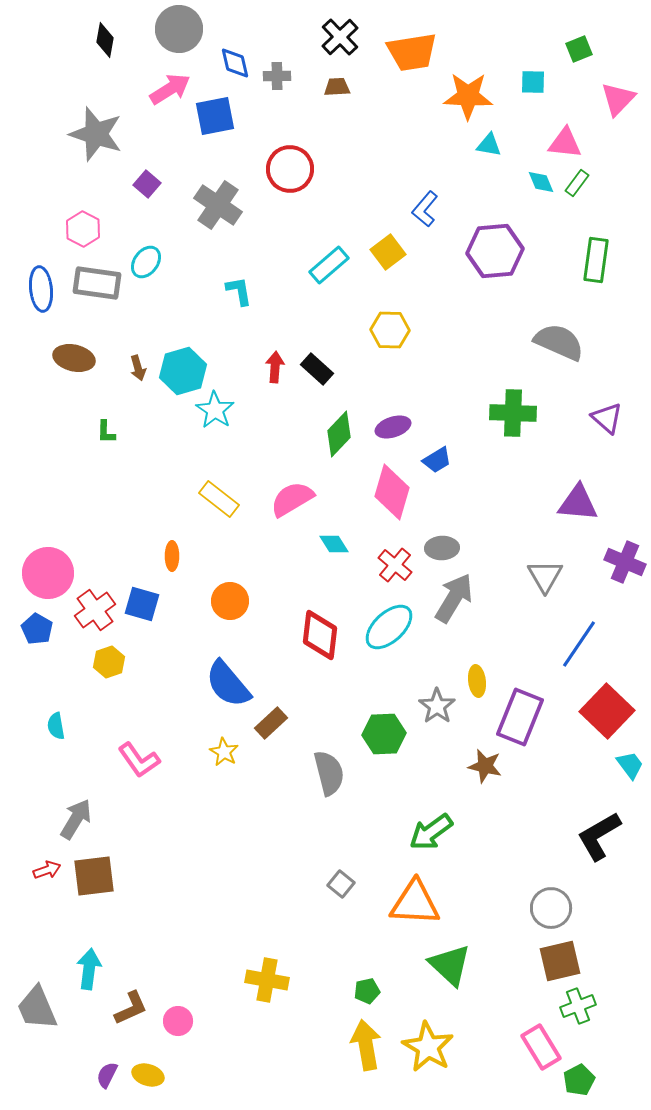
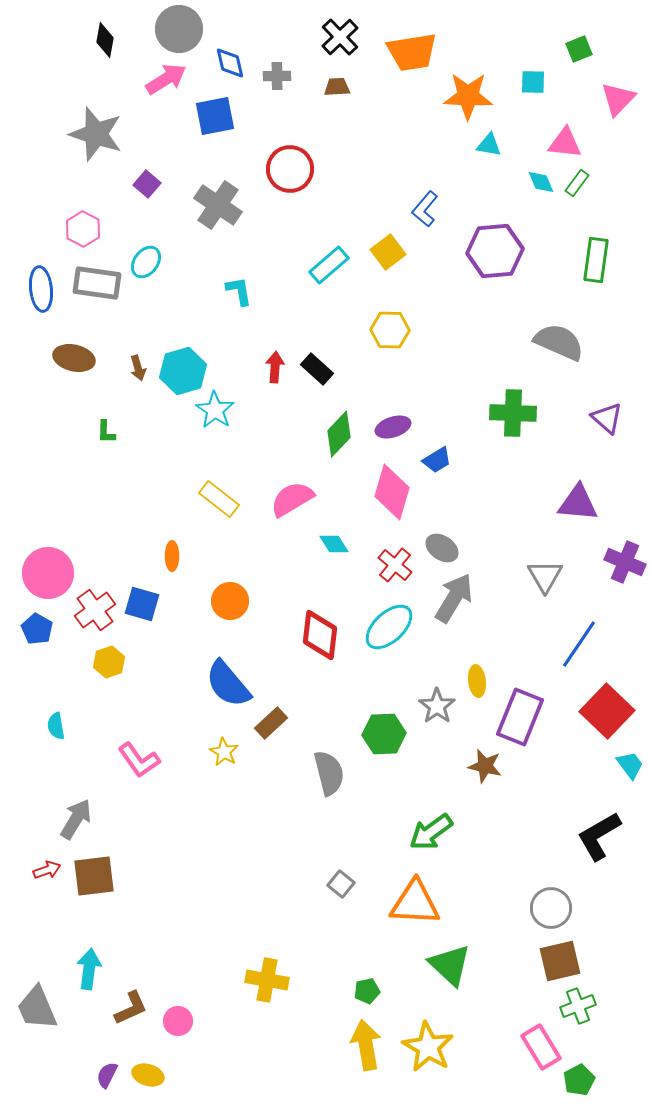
blue diamond at (235, 63): moved 5 px left
pink arrow at (170, 89): moved 4 px left, 10 px up
gray ellipse at (442, 548): rotated 36 degrees clockwise
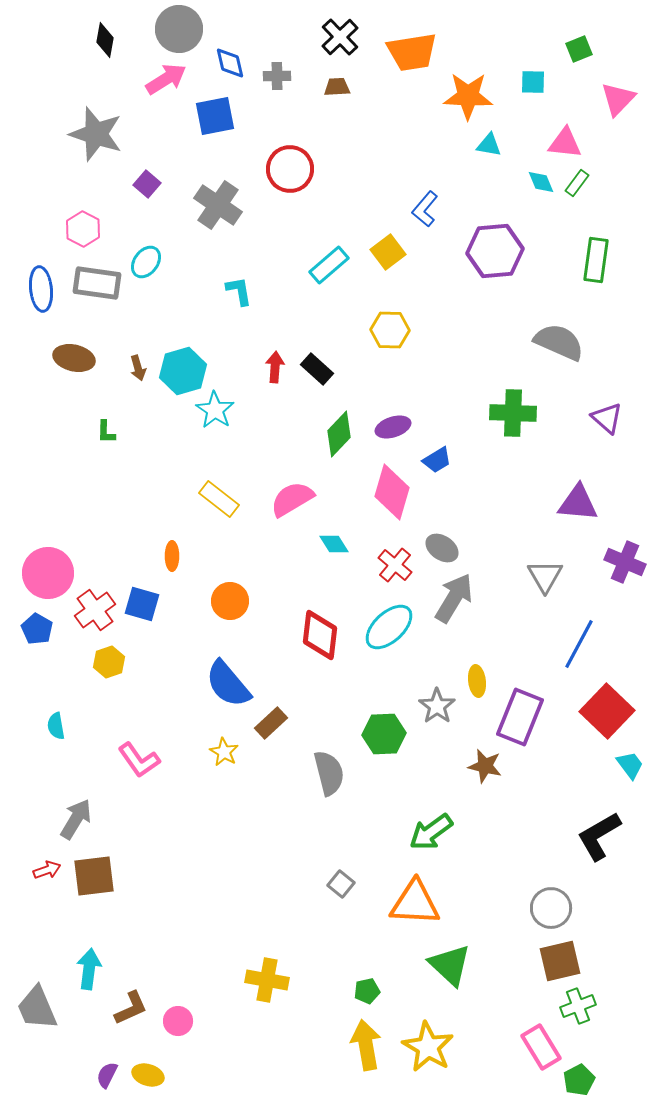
blue line at (579, 644): rotated 6 degrees counterclockwise
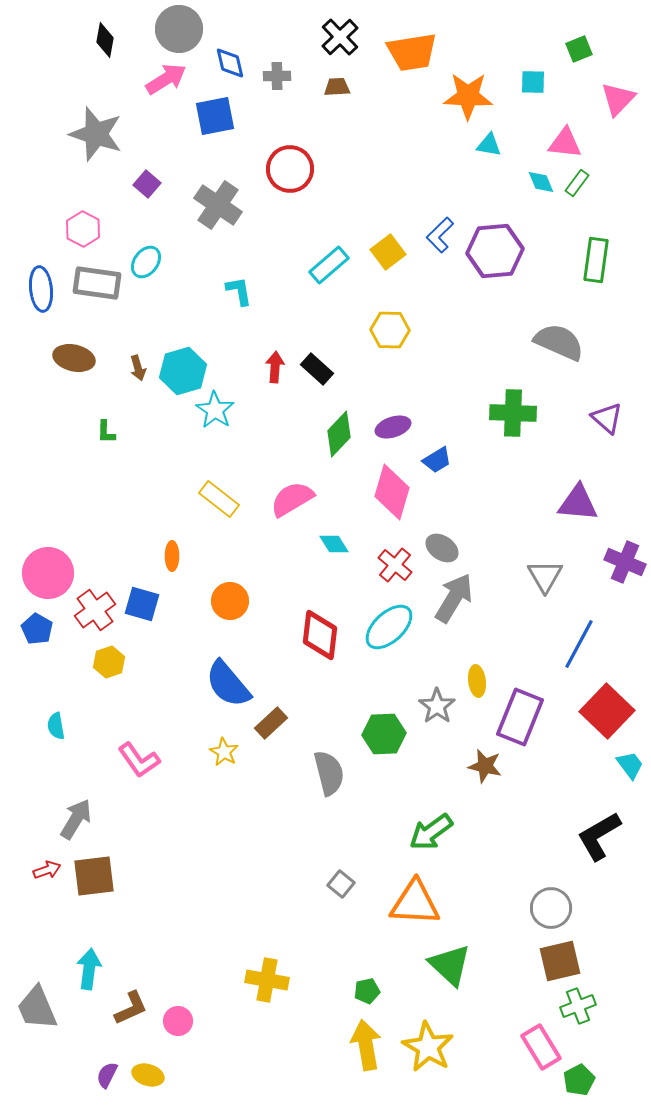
blue L-shape at (425, 209): moved 15 px right, 26 px down; rotated 6 degrees clockwise
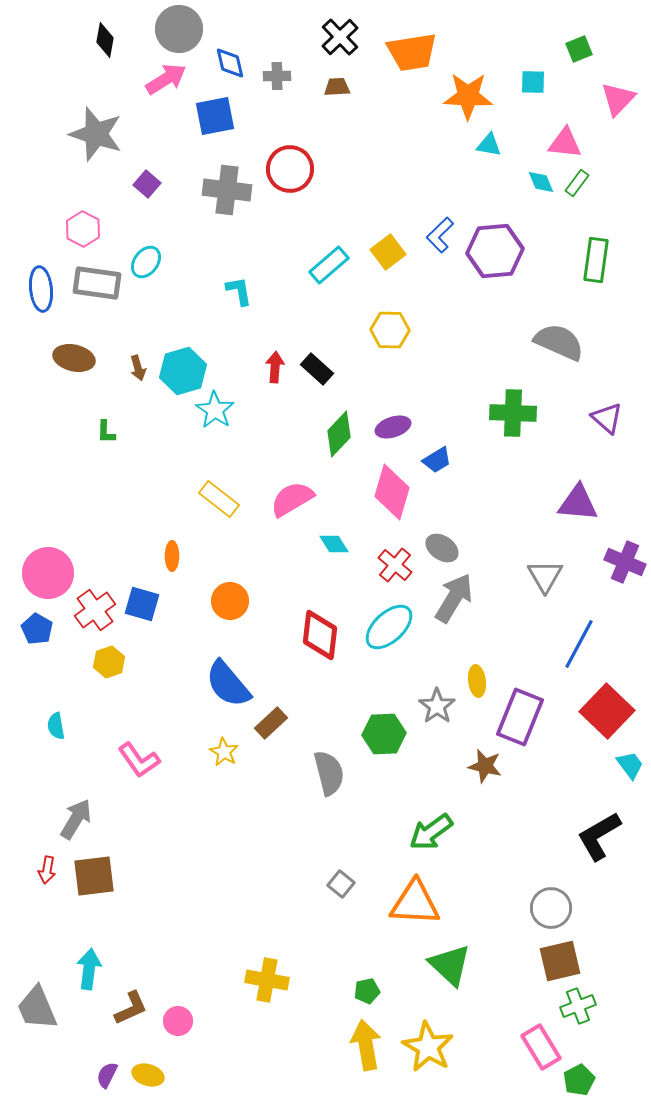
gray cross at (218, 205): moved 9 px right, 15 px up; rotated 27 degrees counterclockwise
red arrow at (47, 870): rotated 120 degrees clockwise
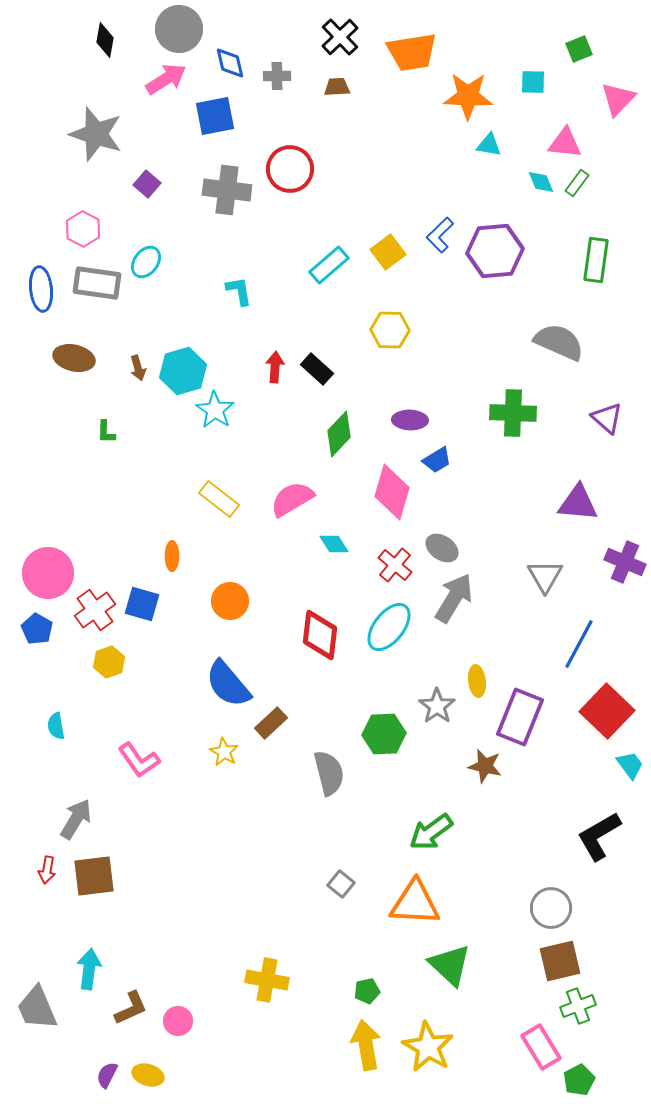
purple ellipse at (393, 427): moved 17 px right, 7 px up; rotated 20 degrees clockwise
cyan ellipse at (389, 627): rotated 9 degrees counterclockwise
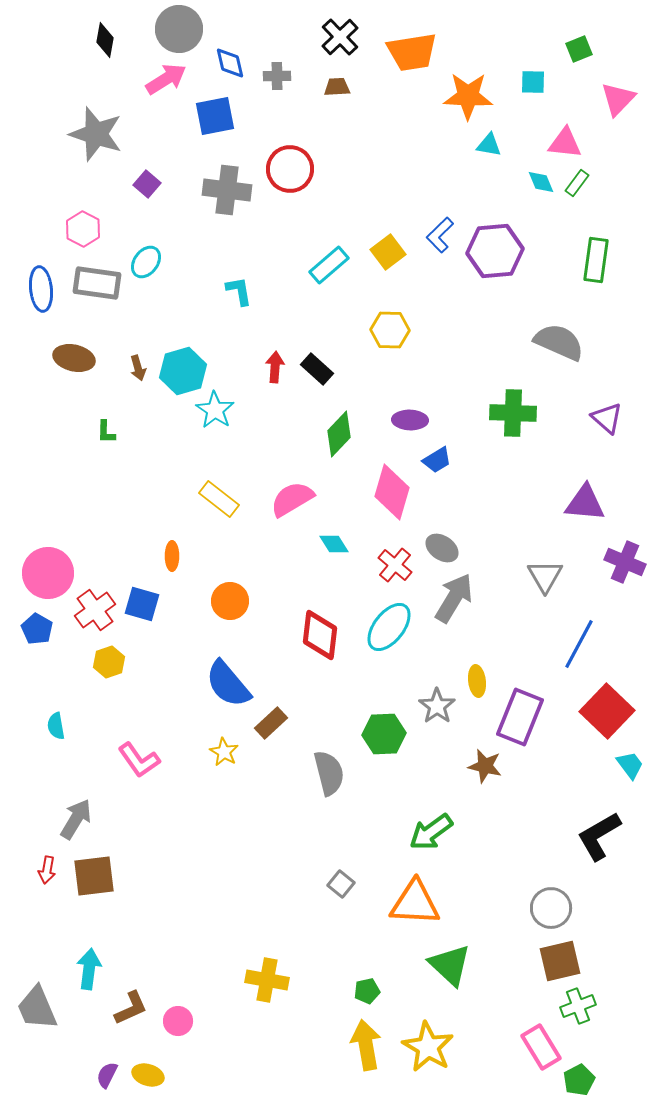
purple triangle at (578, 503): moved 7 px right
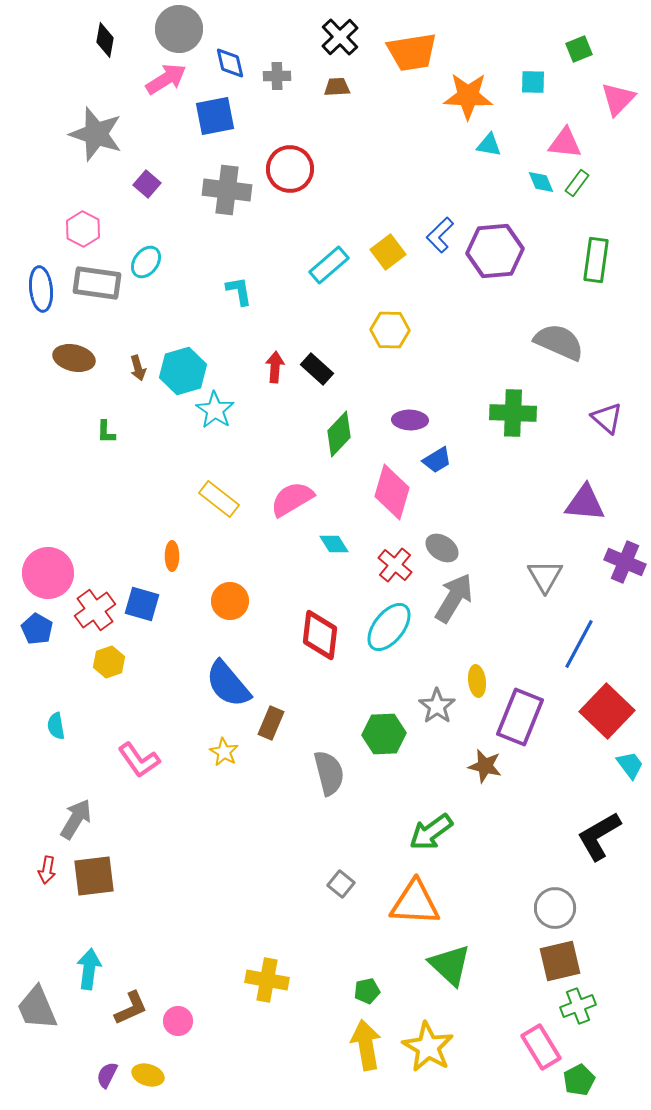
brown rectangle at (271, 723): rotated 24 degrees counterclockwise
gray circle at (551, 908): moved 4 px right
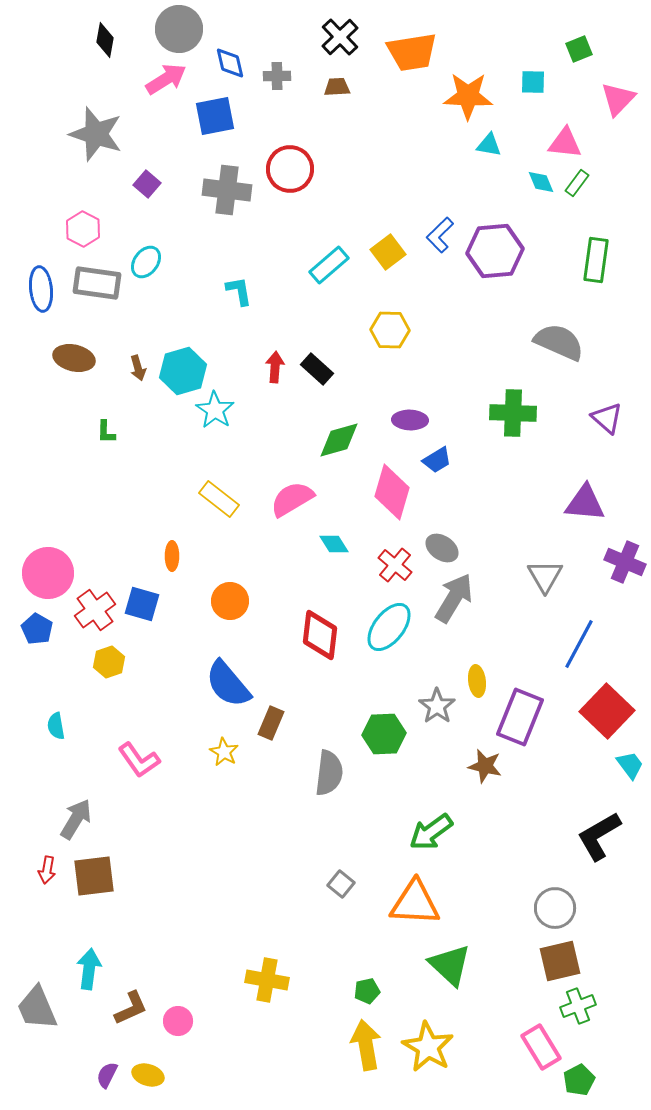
green diamond at (339, 434): moved 6 px down; rotated 30 degrees clockwise
gray semicircle at (329, 773): rotated 21 degrees clockwise
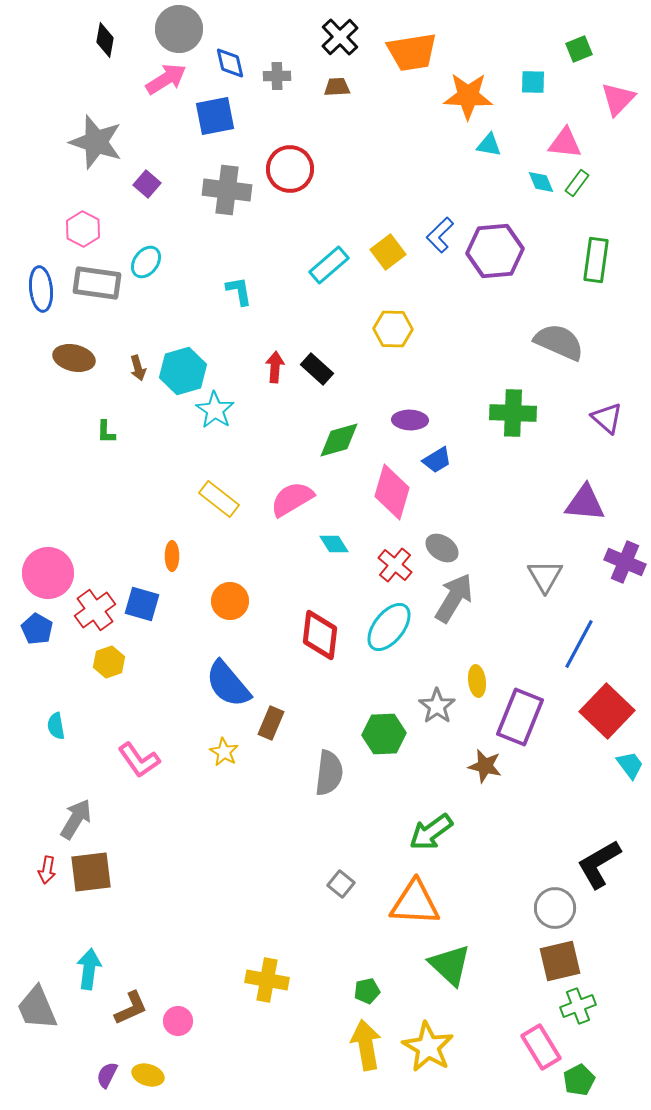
gray star at (96, 134): moved 8 px down
yellow hexagon at (390, 330): moved 3 px right, 1 px up
black L-shape at (599, 836): moved 28 px down
brown square at (94, 876): moved 3 px left, 4 px up
